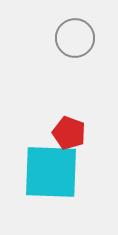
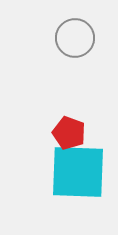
cyan square: moved 27 px right
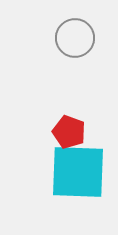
red pentagon: moved 1 px up
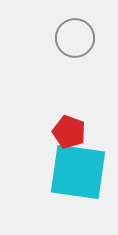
cyan square: rotated 6 degrees clockwise
